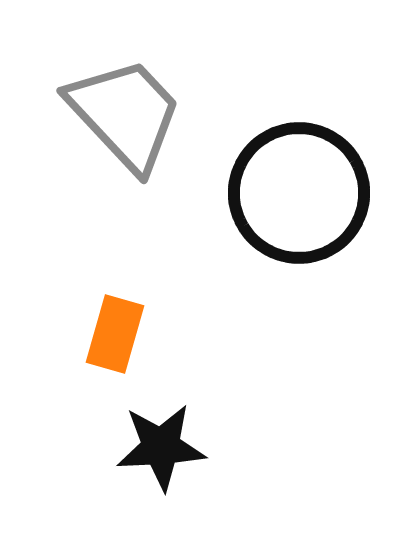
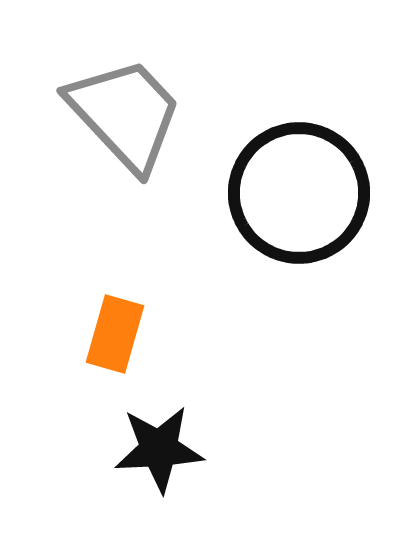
black star: moved 2 px left, 2 px down
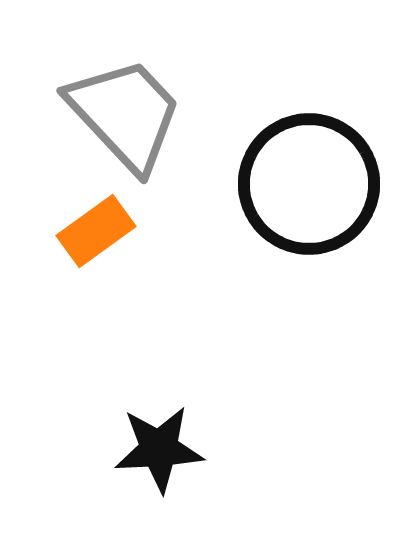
black circle: moved 10 px right, 9 px up
orange rectangle: moved 19 px left, 103 px up; rotated 38 degrees clockwise
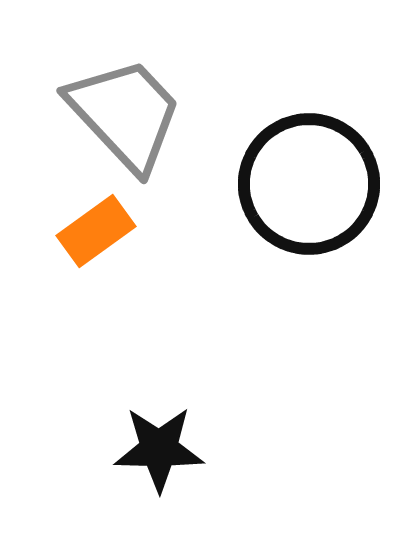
black star: rotated 4 degrees clockwise
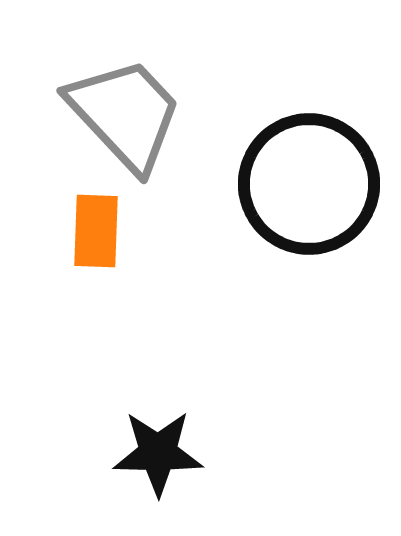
orange rectangle: rotated 52 degrees counterclockwise
black star: moved 1 px left, 4 px down
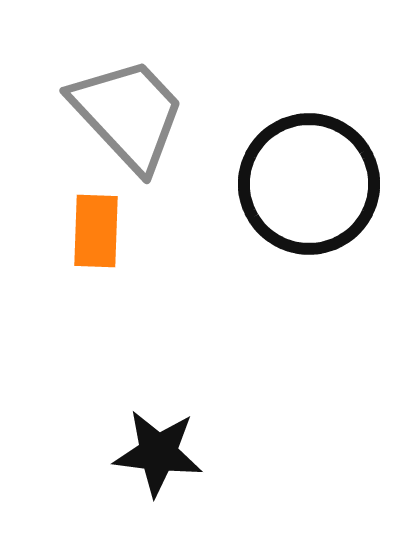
gray trapezoid: moved 3 px right
black star: rotated 6 degrees clockwise
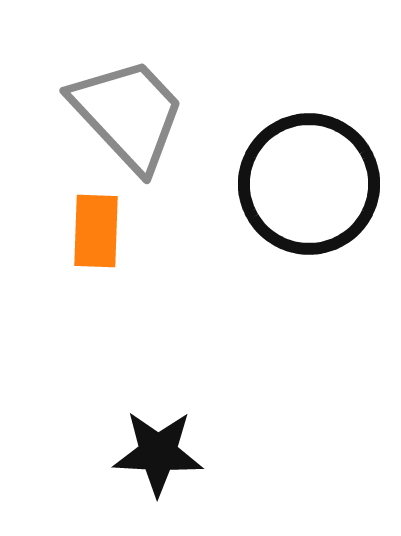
black star: rotated 4 degrees counterclockwise
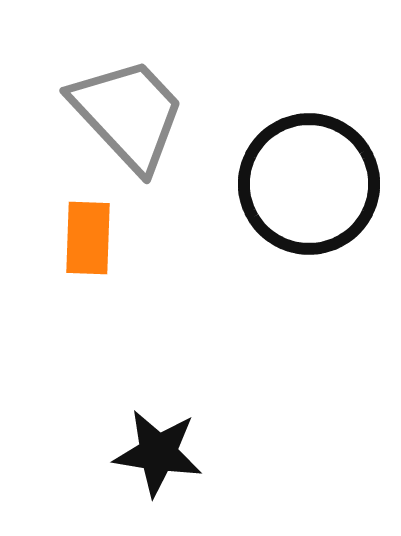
orange rectangle: moved 8 px left, 7 px down
black star: rotated 6 degrees clockwise
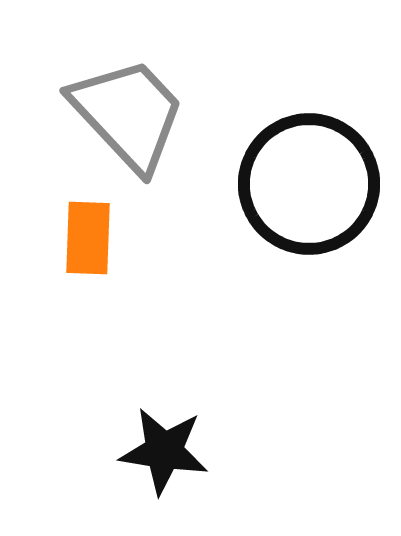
black star: moved 6 px right, 2 px up
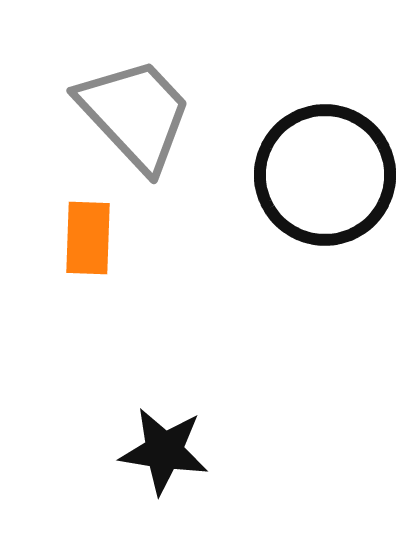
gray trapezoid: moved 7 px right
black circle: moved 16 px right, 9 px up
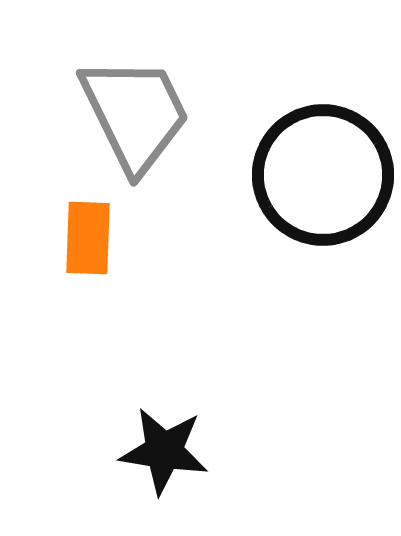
gray trapezoid: rotated 17 degrees clockwise
black circle: moved 2 px left
